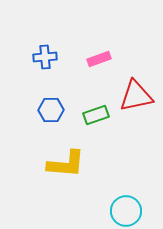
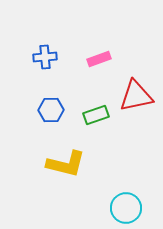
yellow L-shape: rotated 9 degrees clockwise
cyan circle: moved 3 px up
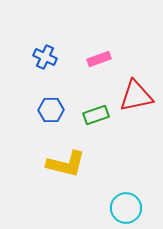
blue cross: rotated 30 degrees clockwise
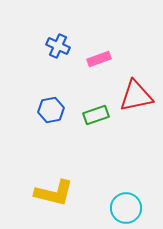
blue cross: moved 13 px right, 11 px up
blue hexagon: rotated 10 degrees counterclockwise
yellow L-shape: moved 12 px left, 29 px down
